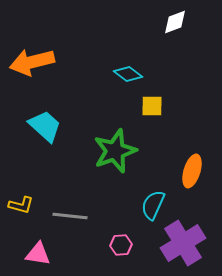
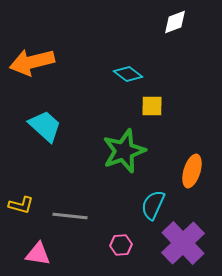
green star: moved 9 px right
purple cross: rotated 12 degrees counterclockwise
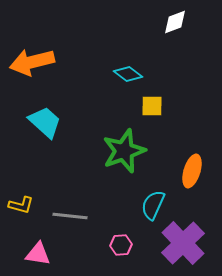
cyan trapezoid: moved 4 px up
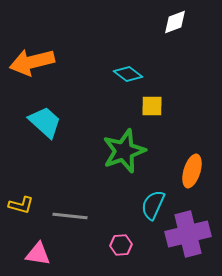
purple cross: moved 5 px right, 9 px up; rotated 30 degrees clockwise
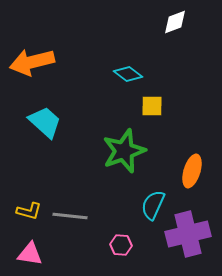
yellow L-shape: moved 8 px right, 6 px down
pink hexagon: rotated 10 degrees clockwise
pink triangle: moved 8 px left
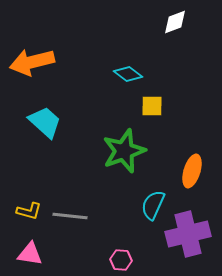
pink hexagon: moved 15 px down
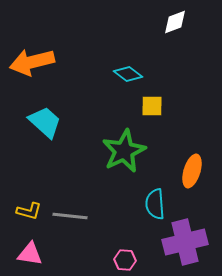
green star: rotated 6 degrees counterclockwise
cyan semicircle: moved 2 px right, 1 px up; rotated 28 degrees counterclockwise
purple cross: moved 3 px left, 8 px down
pink hexagon: moved 4 px right
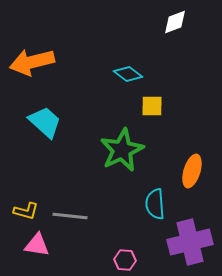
green star: moved 2 px left, 1 px up
yellow L-shape: moved 3 px left
purple cross: moved 5 px right
pink triangle: moved 7 px right, 9 px up
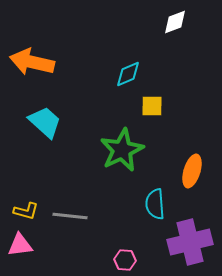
orange arrow: rotated 27 degrees clockwise
cyan diamond: rotated 60 degrees counterclockwise
pink triangle: moved 17 px left; rotated 16 degrees counterclockwise
